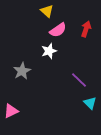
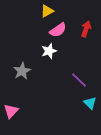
yellow triangle: rotated 48 degrees clockwise
pink triangle: rotated 21 degrees counterclockwise
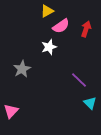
pink semicircle: moved 3 px right, 4 px up
white star: moved 4 px up
gray star: moved 2 px up
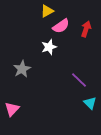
pink triangle: moved 1 px right, 2 px up
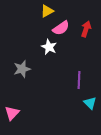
pink semicircle: moved 2 px down
white star: rotated 28 degrees counterclockwise
gray star: rotated 12 degrees clockwise
purple line: rotated 48 degrees clockwise
pink triangle: moved 4 px down
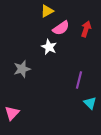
purple line: rotated 12 degrees clockwise
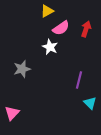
white star: moved 1 px right
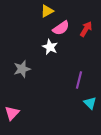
red arrow: rotated 14 degrees clockwise
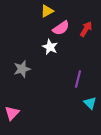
purple line: moved 1 px left, 1 px up
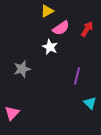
red arrow: moved 1 px right
purple line: moved 1 px left, 3 px up
